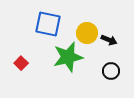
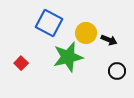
blue square: moved 1 px right, 1 px up; rotated 16 degrees clockwise
yellow circle: moved 1 px left
black circle: moved 6 px right
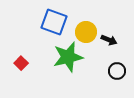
blue square: moved 5 px right, 1 px up; rotated 8 degrees counterclockwise
yellow circle: moved 1 px up
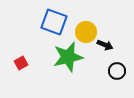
black arrow: moved 4 px left, 5 px down
red square: rotated 16 degrees clockwise
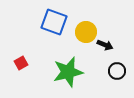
green star: moved 15 px down
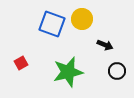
blue square: moved 2 px left, 2 px down
yellow circle: moved 4 px left, 13 px up
